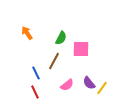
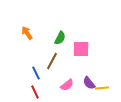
green semicircle: moved 1 px left
brown line: moved 2 px left
yellow line: rotated 48 degrees clockwise
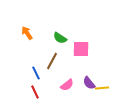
green semicircle: rotated 96 degrees clockwise
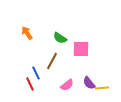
red line: moved 5 px left, 8 px up
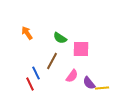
pink semicircle: moved 5 px right, 9 px up; rotated 16 degrees counterclockwise
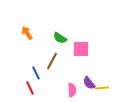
pink semicircle: moved 14 px down; rotated 40 degrees counterclockwise
red line: moved 4 px down
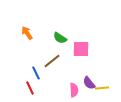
brown line: rotated 24 degrees clockwise
pink semicircle: moved 2 px right
